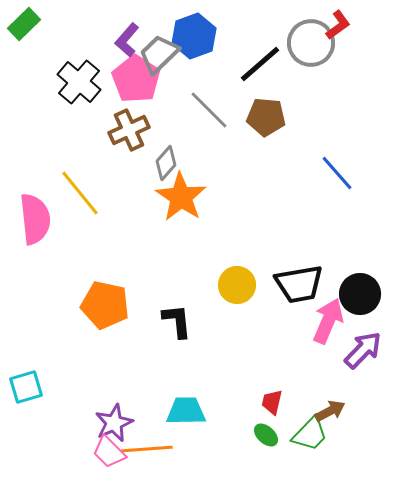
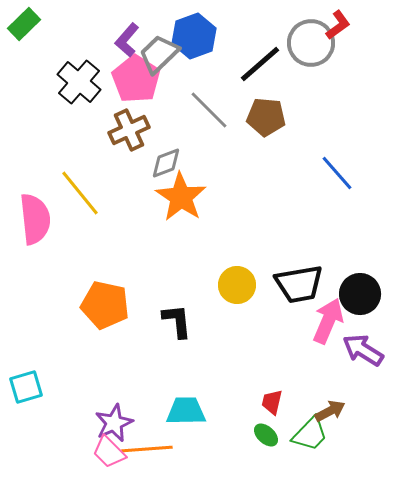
gray diamond: rotated 28 degrees clockwise
purple arrow: rotated 102 degrees counterclockwise
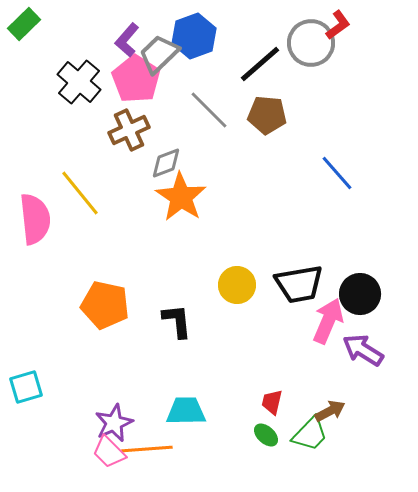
brown pentagon: moved 1 px right, 2 px up
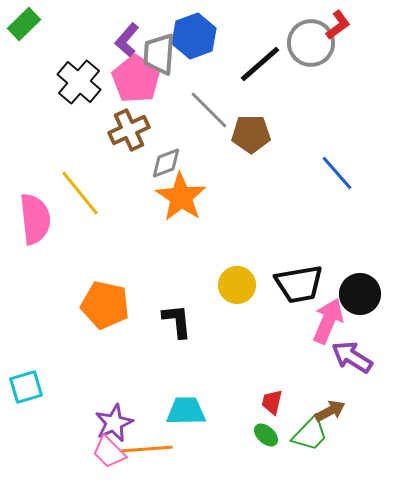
gray trapezoid: rotated 42 degrees counterclockwise
brown pentagon: moved 16 px left, 19 px down; rotated 6 degrees counterclockwise
purple arrow: moved 11 px left, 7 px down
